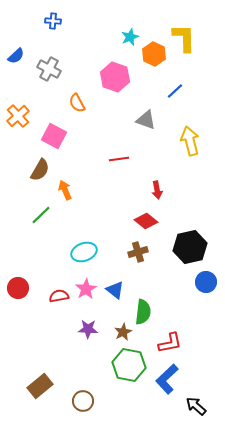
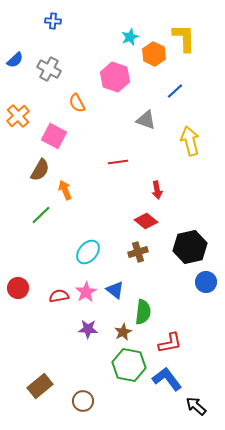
blue semicircle: moved 1 px left, 4 px down
red line: moved 1 px left, 3 px down
cyan ellipse: moved 4 px right; rotated 30 degrees counterclockwise
pink star: moved 3 px down
blue L-shape: rotated 96 degrees clockwise
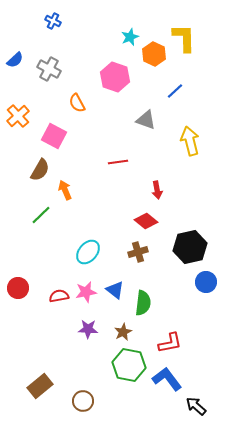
blue cross: rotated 21 degrees clockwise
pink star: rotated 20 degrees clockwise
green semicircle: moved 9 px up
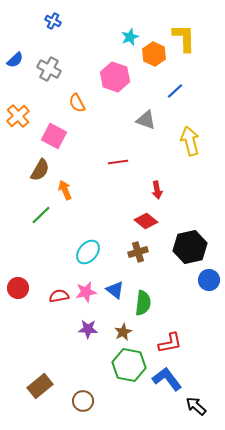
blue circle: moved 3 px right, 2 px up
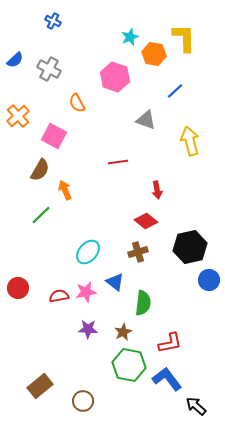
orange hexagon: rotated 15 degrees counterclockwise
blue triangle: moved 8 px up
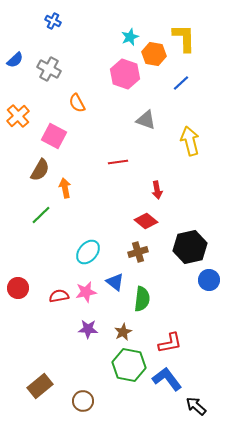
pink hexagon: moved 10 px right, 3 px up
blue line: moved 6 px right, 8 px up
orange arrow: moved 2 px up; rotated 12 degrees clockwise
green semicircle: moved 1 px left, 4 px up
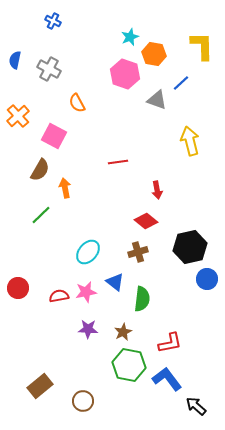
yellow L-shape: moved 18 px right, 8 px down
blue semicircle: rotated 144 degrees clockwise
gray triangle: moved 11 px right, 20 px up
blue circle: moved 2 px left, 1 px up
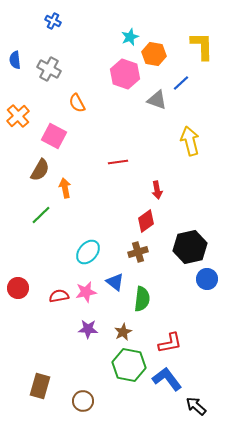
blue semicircle: rotated 18 degrees counterclockwise
red diamond: rotated 75 degrees counterclockwise
brown rectangle: rotated 35 degrees counterclockwise
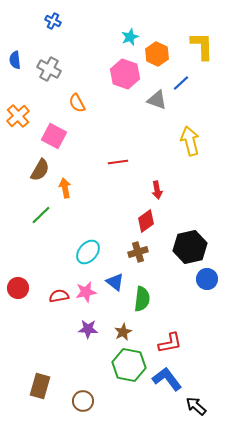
orange hexagon: moved 3 px right; rotated 15 degrees clockwise
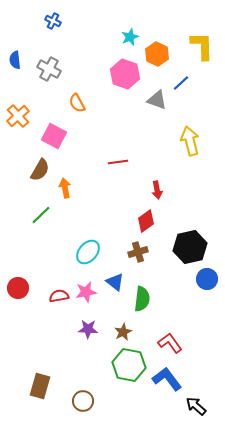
red L-shape: rotated 115 degrees counterclockwise
